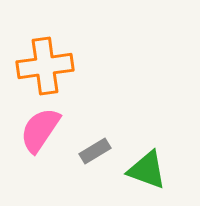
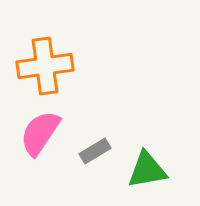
pink semicircle: moved 3 px down
green triangle: rotated 30 degrees counterclockwise
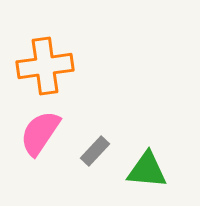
gray rectangle: rotated 16 degrees counterclockwise
green triangle: rotated 15 degrees clockwise
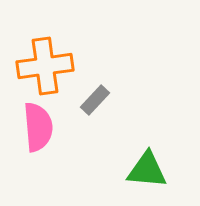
pink semicircle: moved 2 px left, 6 px up; rotated 141 degrees clockwise
gray rectangle: moved 51 px up
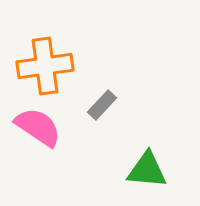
gray rectangle: moved 7 px right, 5 px down
pink semicircle: rotated 51 degrees counterclockwise
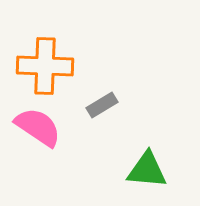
orange cross: rotated 10 degrees clockwise
gray rectangle: rotated 16 degrees clockwise
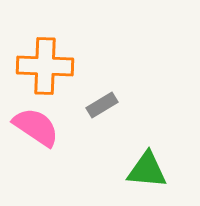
pink semicircle: moved 2 px left
